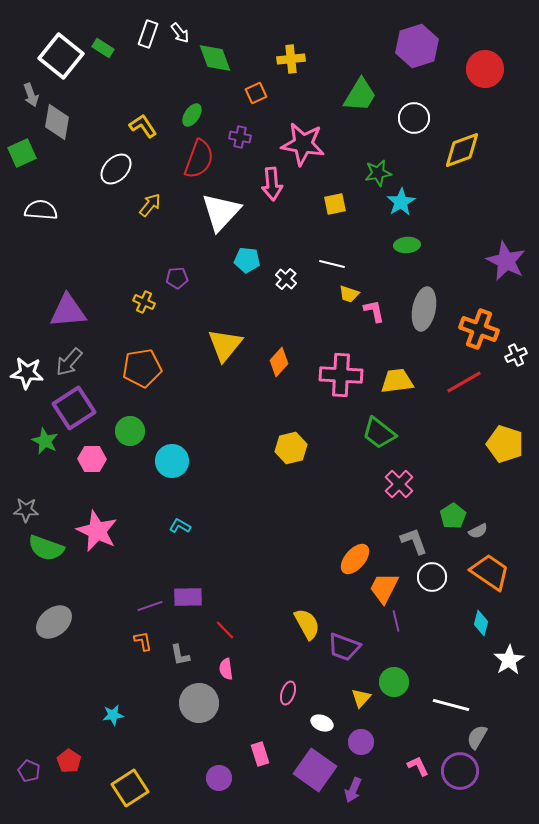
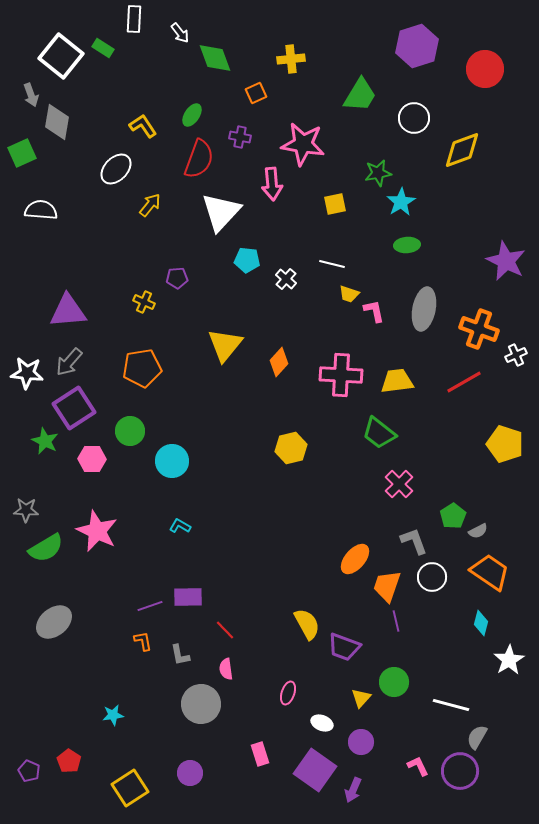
white rectangle at (148, 34): moved 14 px left, 15 px up; rotated 16 degrees counterclockwise
green semicircle at (46, 548): rotated 51 degrees counterclockwise
orange trapezoid at (384, 588): moved 3 px right, 2 px up; rotated 8 degrees counterclockwise
gray circle at (199, 703): moved 2 px right, 1 px down
purple circle at (219, 778): moved 29 px left, 5 px up
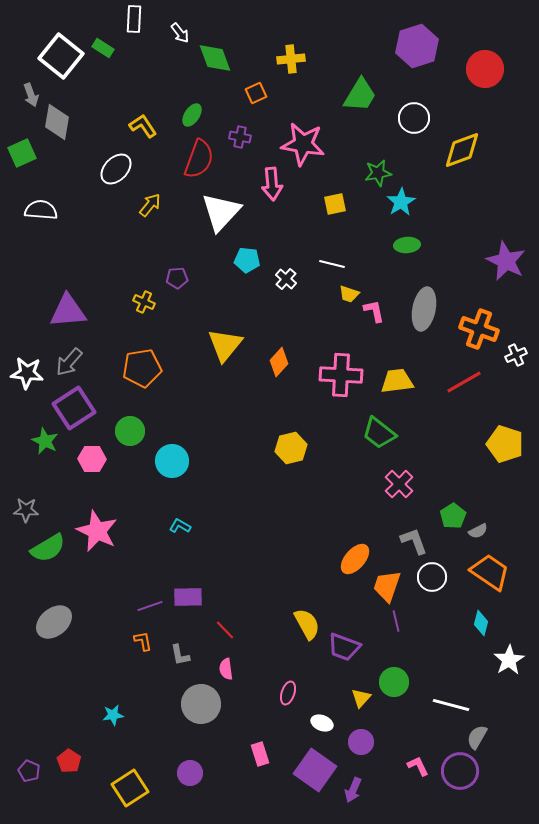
green semicircle at (46, 548): moved 2 px right
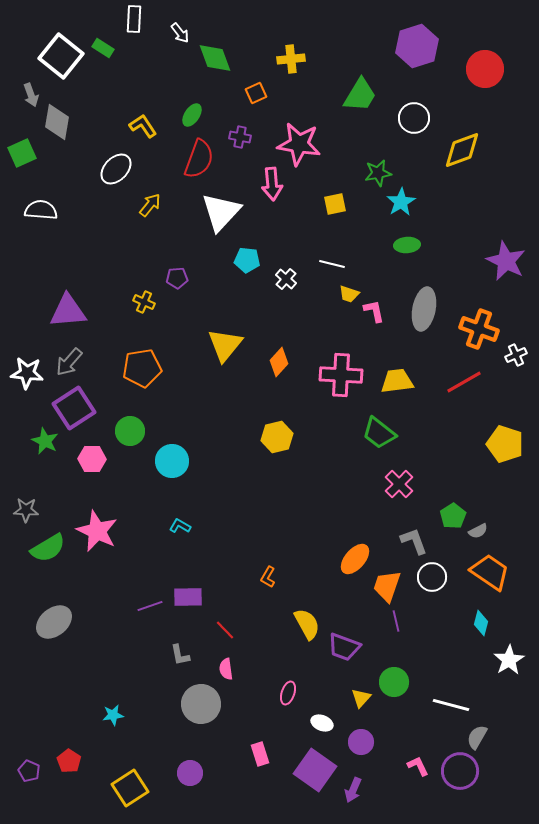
pink star at (303, 144): moved 4 px left
yellow hexagon at (291, 448): moved 14 px left, 11 px up
orange L-shape at (143, 641): moved 125 px right, 64 px up; rotated 140 degrees counterclockwise
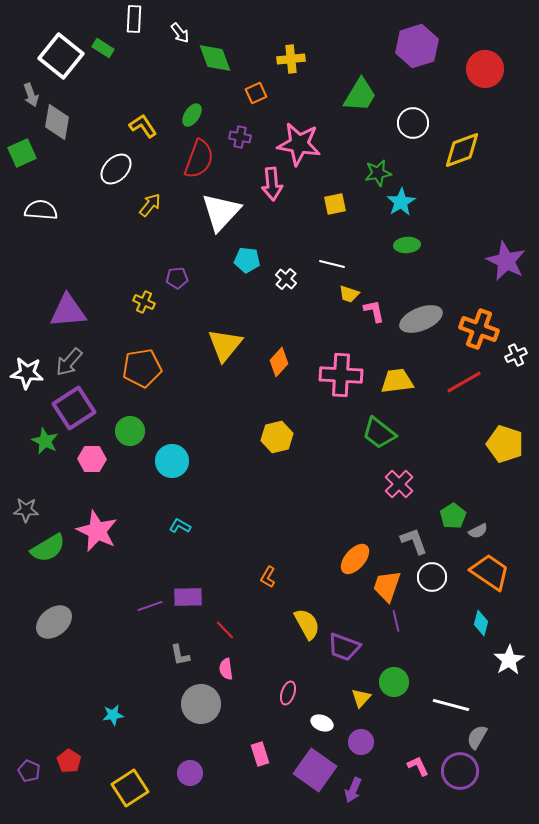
white circle at (414, 118): moved 1 px left, 5 px down
gray ellipse at (424, 309): moved 3 px left, 10 px down; rotated 57 degrees clockwise
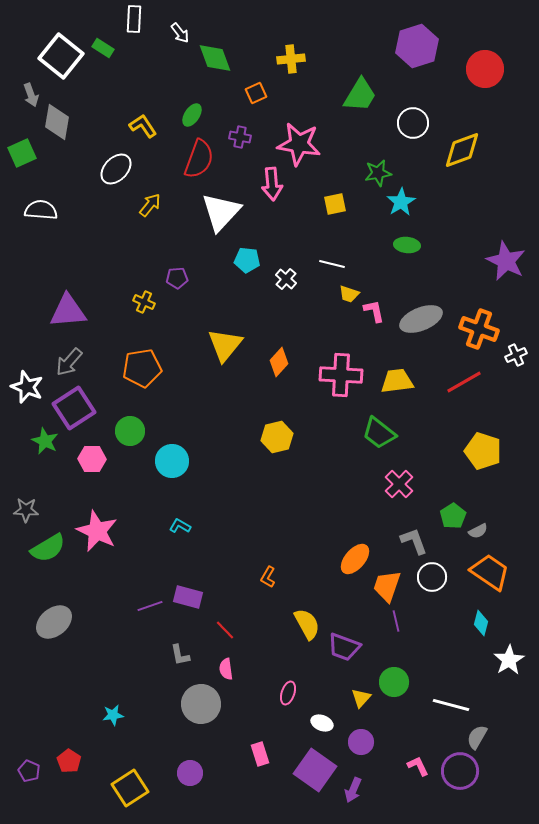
green ellipse at (407, 245): rotated 10 degrees clockwise
white star at (27, 373): moved 14 px down; rotated 16 degrees clockwise
yellow pentagon at (505, 444): moved 22 px left, 7 px down
purple rectangle at (188, 597): rotated 16 degrees clockwise
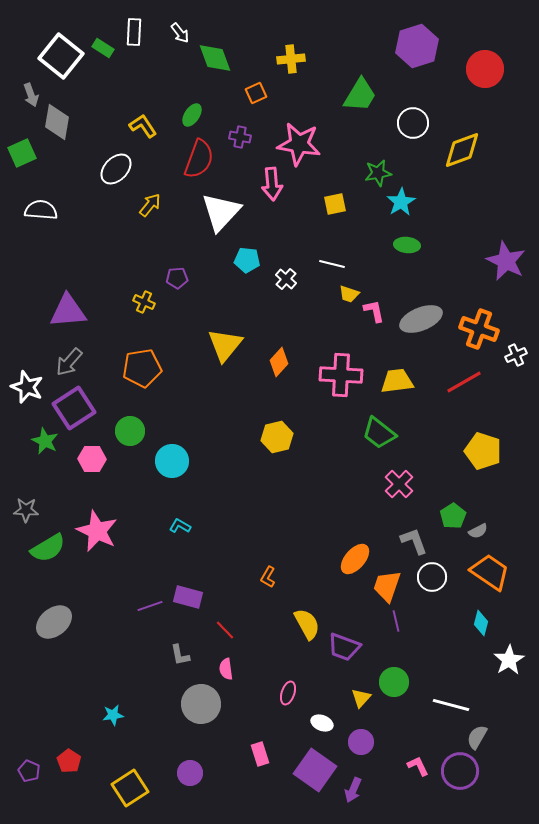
white rectangle at (134, 19): moved 13 px down
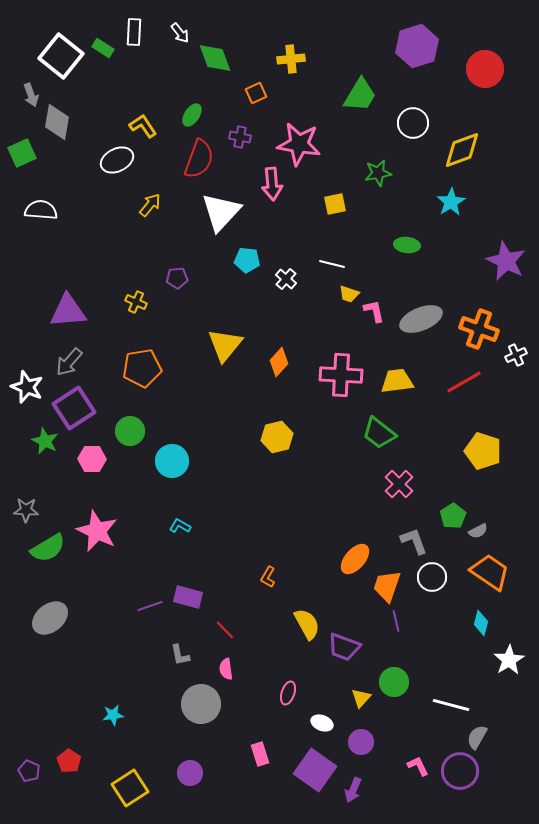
white ellipse at (116, 169): moved 1 px right, 9 px up; rotated 20 degrees clockwise
cyan star at (401, 202): moved 50 px right
yellow cross at (144, 302): moved 8 px left
gray ellipse at (54, 622): moved 4 px left, 4 px up
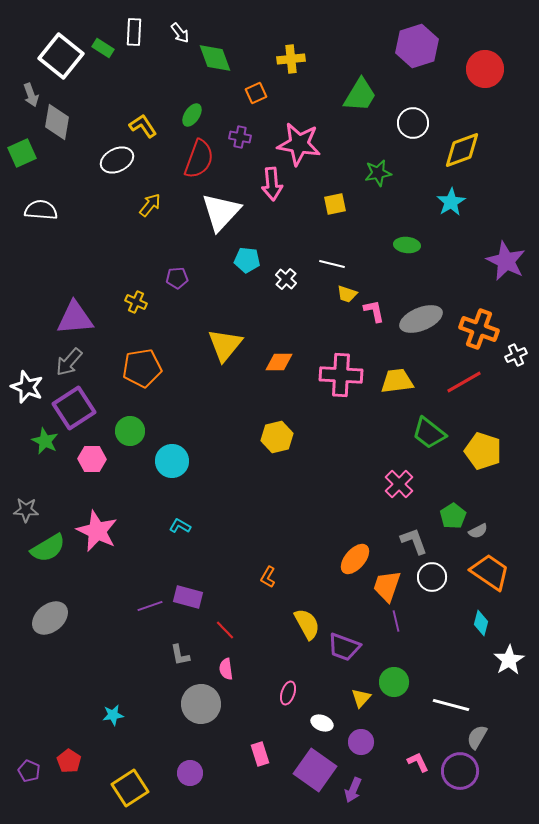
yellow trapezoid at (349, 294): moved 2 px left
purple triangle at (68, 311): moved 7 px right, 7 px down
orange diamond at (279, 362): rotated 48 degrees clockwise
green trapezoid at (379, 433): moved 50 px right
pink L-shape at (418, 766): moved 4 px up
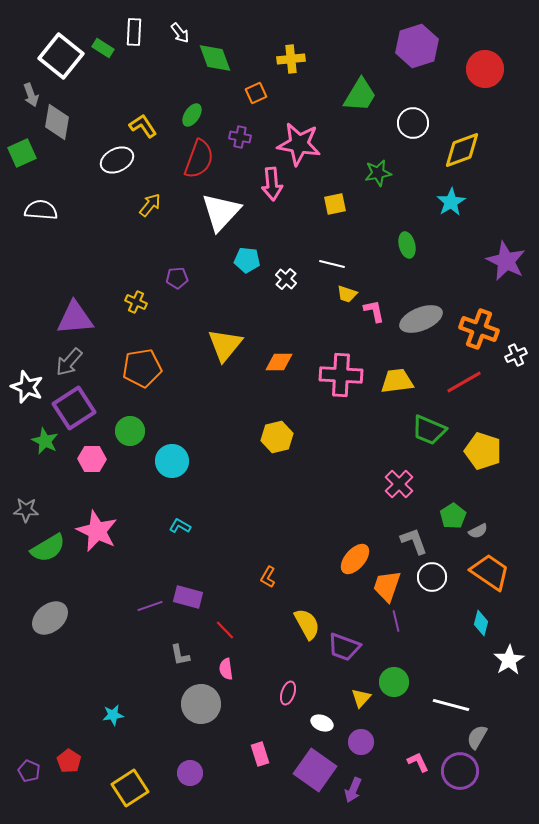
green ellipse at (407, 245): rotated 70 degrees clockwise
green trapezoid at (429, 433): moved 3 px up; rotated 15 degrees counterclockwise
